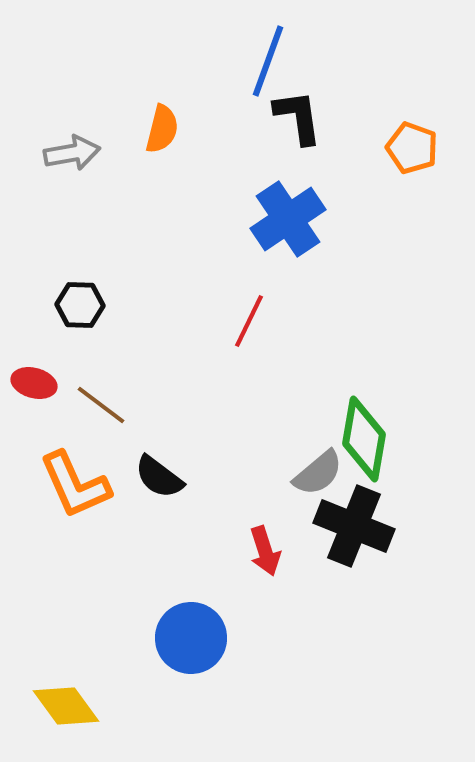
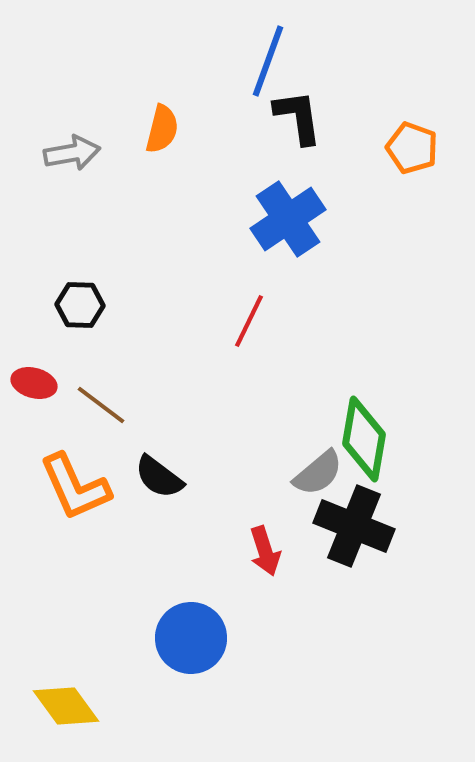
orange L-shape: moved 2 px down
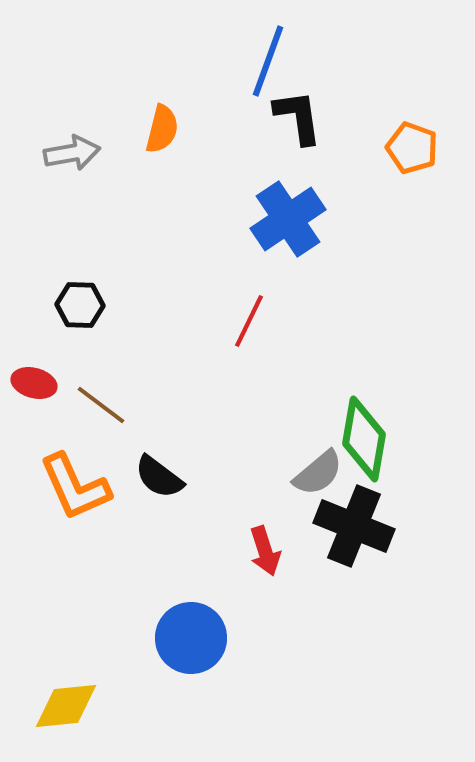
yellow diamond: rotated 60 degrees counterclockwise
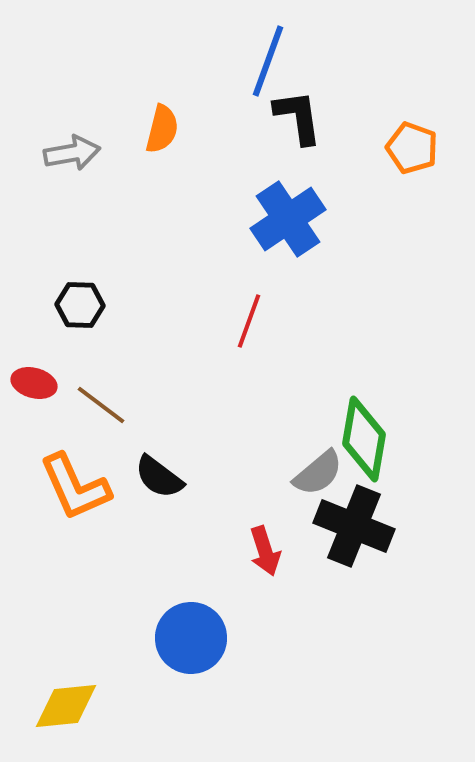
red line: rotated 6 degrees counterclockwise
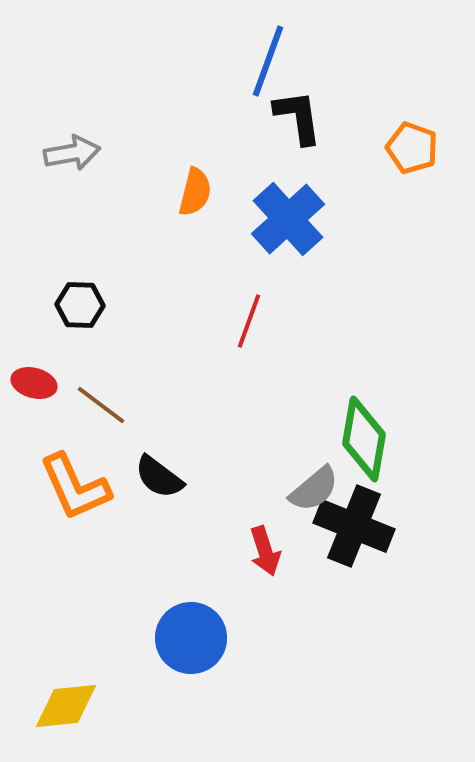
orange semicircle: moved 33 px right, 63 px down
blue cross: rotated 8 degrees counterclockwise
gray semicircle: moved 4 px left, 16 px down
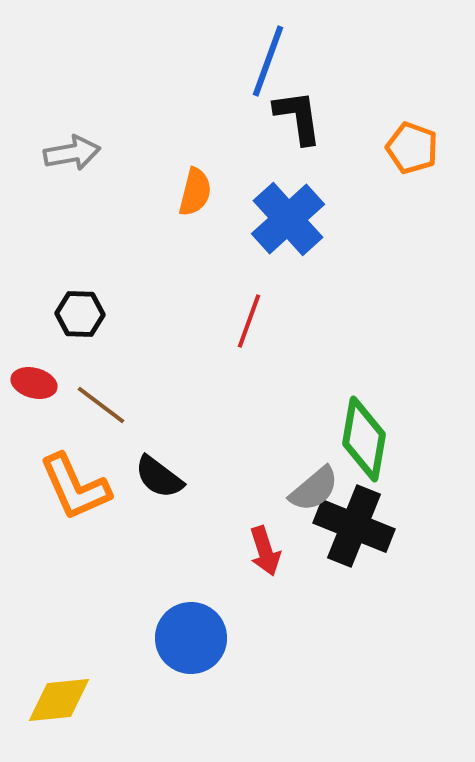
black hexagon: moved 9 px down
yellow diamond: moved 7 px left, 6 px up
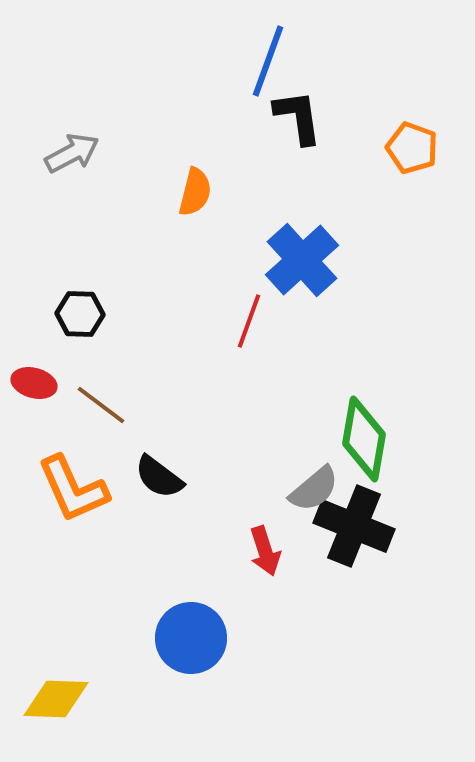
gray arrow: rotated 18 degrees counterclockwise
blue cross: moved 14 px right, 41 px down
orange L-shape: moved 2 px left, 2 px down
yellow diamond: moved 3 px left, 1 px up; rotated 8 degrees clockwise
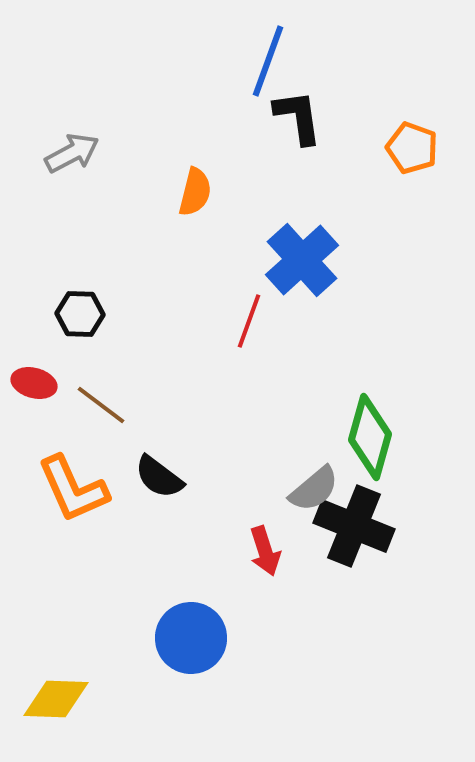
green diamond: moved 6 px right, 2 px up; rotated 6 degrees clockwise
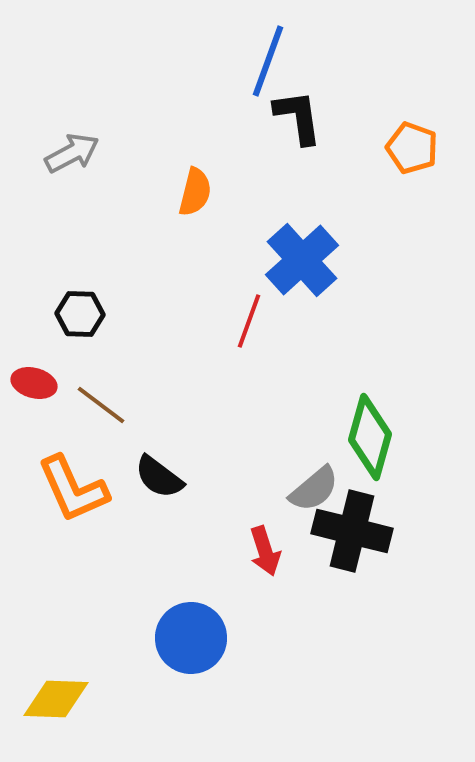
black cross: moved 2 px left, 5 px down; rotated 8 degrees counterclockwise
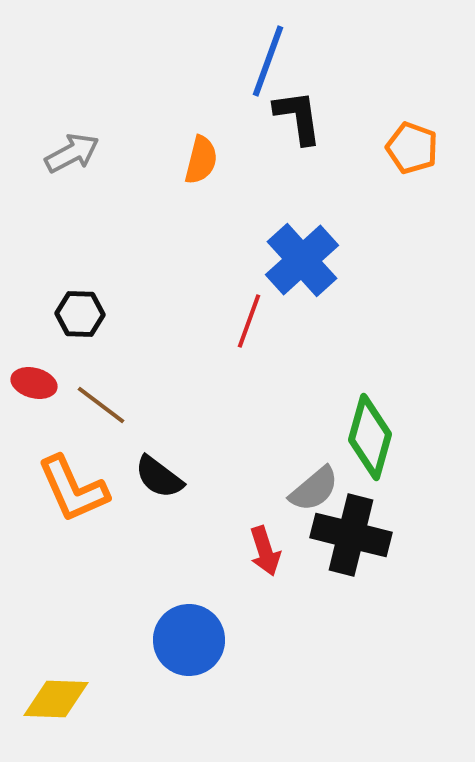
orange semicircle: moved 6 px right, 32 px up
black cross: moved 1 px left, 4 px down
blue circle: moved 2 px left, 2 px down
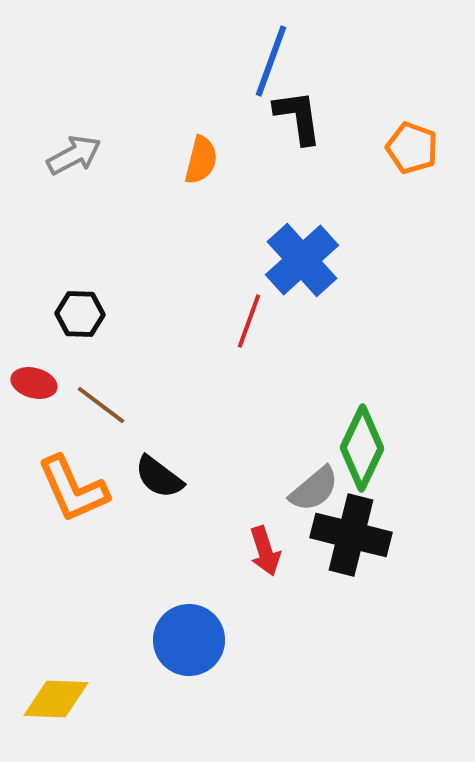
blue line: moved 3 px right
gray arrow: moved 2 px right, 2 px down
green diamond: moved 8 px left, 11 px down; rotated 10 degrees clockwise
